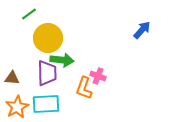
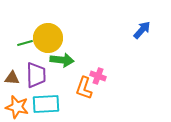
green line: moved 4 px left, 29 px down; rotated 21 degrees clockwise
purple trapezoid: moved 11 px left, 2 px down
orange star: rotated 30 degrees counterclockwise
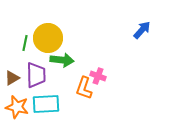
green line: rotated 63 degrees counterclockwise
brown triangle: rotated 35 degrees counterclockwise
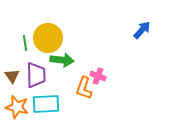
green line: rotated 21 degrees counterclockwise
brown triangle: moved 2 px up; rotated 35 degrees counterclockwise
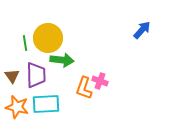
pink cross: moved 2 px right, 5 px down
